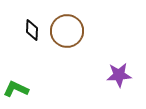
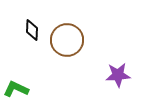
brown circle: moved 9 px down
purple star: moved 1 px left
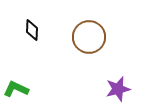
brown circle: moved 22 px right, 3 px up
purple star: moved 14 px down; rotated 10 degrees counterclockwise
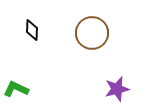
brown circle: moved 3 px right, 4 px up
purple star: moved 1 px left
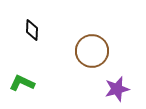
brown circle: moved 18 px down
green L-shape: moved 6 px right, 6 px up
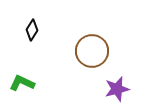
black diamond: rotated 30 degrees clockwise
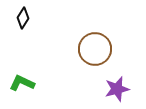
black diamond: moved 9 px left, 12 px up
brown circle: moved 3 px right, 2 px up
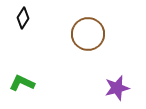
brown circle: moved 7 px left, 15 px up
purple star: moved 1 px up
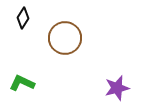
brown circle: moved 23 px left, 4 px down
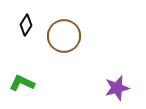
black diamond: moved 3 px right, 7 px down
brown circle: moved 1 px left, 2 px up
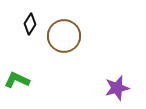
black diamond: moved 4 px right, 1 px up
green L-shape: moved 5 px left, 3 px up
